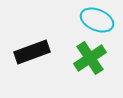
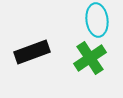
cyan ellipse: rotated 60 degrees clockwise
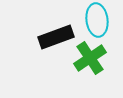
black rectangle: moved 24 px right, 15 px up
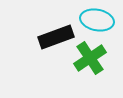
cyan ellipse: rotated 72 degrees counterclockwise
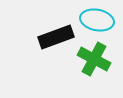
green cross: moved 4 px right, 1 px down; rotated 28 degrees counterclockwise
